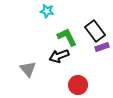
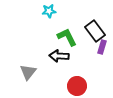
cyan star: moved 2 px right; rotated 16 degrees counterclockwise
purple rectangle: rotated 56 degrees counterclockwise
black arrow: rotated 24 degrees clockwise
gray triangle: moved 3 px down; rotated 18 degrees clockwise
red circle: moved 1 px left, 1 px down
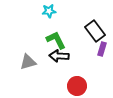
green L-shape: moved 11 px left, 3 px down
purple rectangle: moved 2 px down
gray triangle: moved 10 px up; rotated 36 degrees clockwise
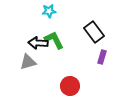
black rectangle: moved 1 px left, 1 px down
green L-shape: moved 2 px left
purple rectangle: moved 8 px down
black arrow: moved 21 px left, 13 px up
red circle: moved 7 px left
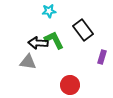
black rectangle: moved 11 px left, 2 px up
gray triangle: rotated 24 degrees clockwise
red circle: moved 1 px up
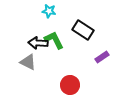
cyan star: rotated 16 degrees clockwise
black rectangle: rotated 20 degrees counterclockwise
purple rectangle: rotated 40 degrees clockwise
gray triangle: rotated 18 degrees clockwise
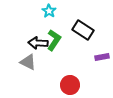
cyan star: rotated 24 degrees clockwise
green L-shape: rotated 60 degrees clockwise
purple rectangle: rotated 24 degrees clockwise
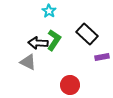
black rectangle: moved 4 px right, 4 px down; rotated 10 degrees clockwise
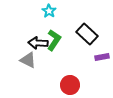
gray triangle: moved 2 px up
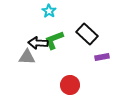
green L-shape: rotated 145 degrees counterclockwise
gray triangle: moved 1 px left, 3 px up; rotated 24 degrees counterclockwise
